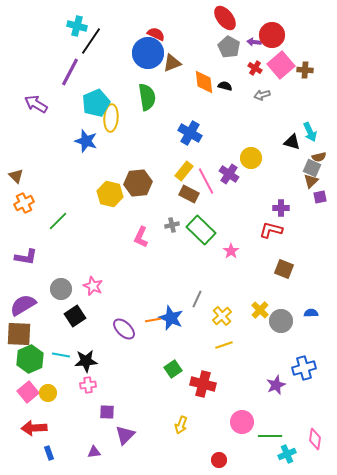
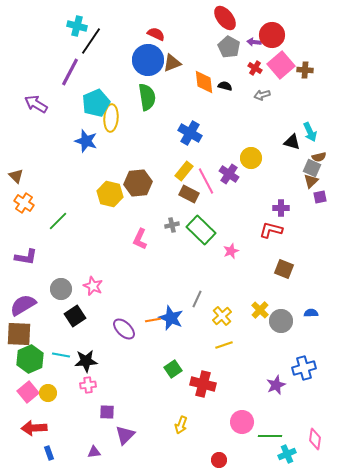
blue circle at (148, 53): moved 7 px down
orange cross at (24, 203): rotated 30 degrees counterclockwise
pink L-shape at (141, 237): moved 1 px left, 2 px down
pink star at (231, 251): rotated 14 degrees clockwise
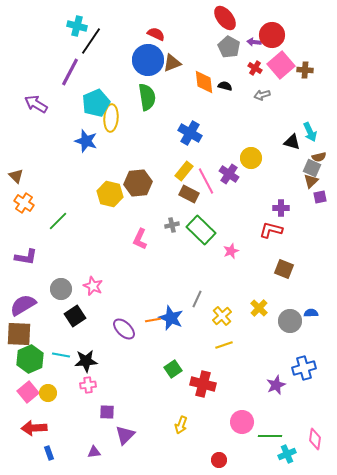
yellow cross at (260, 310): moved 1 px left, 2 px up
gray circle at (281, 321): moved 9 px right
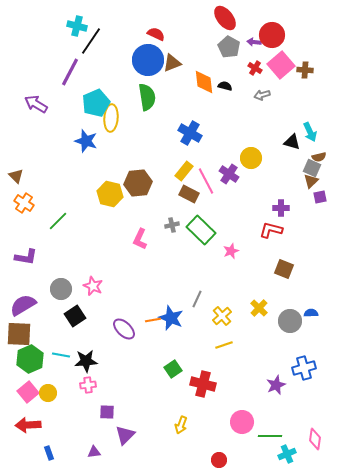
red arrow at (34, 428): moved 6 px left, 3 px up
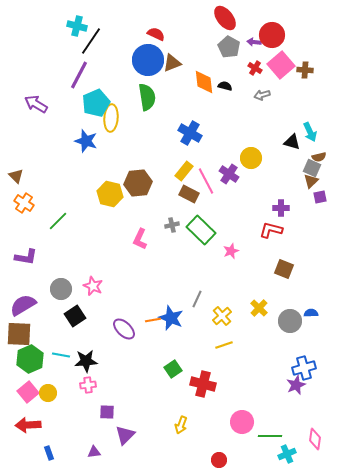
purple line at (70, 72): moved 9 px right, 3 px down
purple star at (276, 385): moved 20 px right
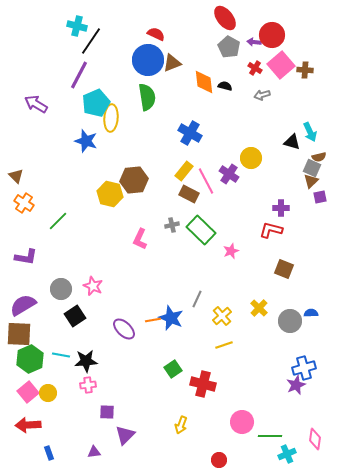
brown hexagon at (138, 183): moved 4 px left, 3 px up
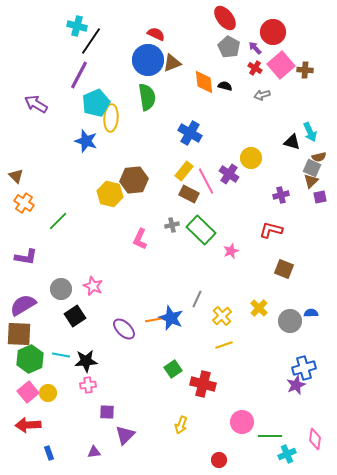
red circle at (272, 35): moved 1 px right, 3 px up
purple arrow at (254, 42): moved 1 px right, 6 px down; rotated 40 degrees clockwise
purple cross at (281, 208): moved 13 px up; rotated 14 degrees counterclockwise
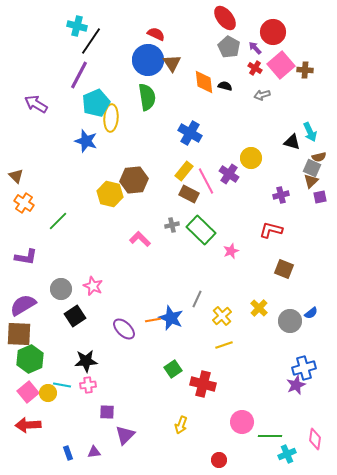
brown triangle at (172, 63): rotated 42 degrees counterclockwise
pink L-shape at (140, 239): rotated 110 degrees clockwise
blue semicircle at (311, 313): rotated 144 degrees clockwise
cyan line at (61, 355): moved 1 px right, 30 px down
blue rectangle at (49, 453): moved 19 px right
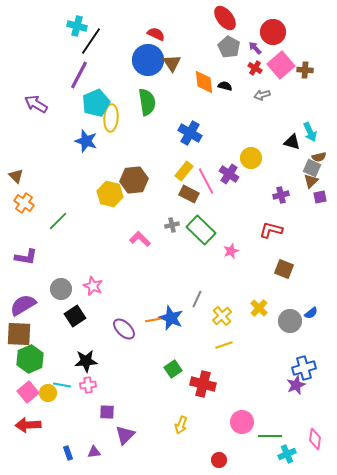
green semicircle at (147, 97): moved 5 px down
